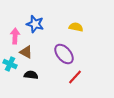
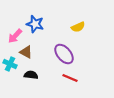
yellow semicircle: moved 2 px right; rotated 144 degrees clockwise
pink arrow: rotated 140 degrees counterclockwise
red line: moved 5 px left, 1 px down; rotated 70 degrees clockwise
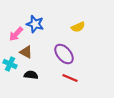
pink arrow: moved 1 px right, 2 px up
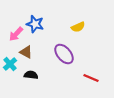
cyan cross: rotated 24 degrees clockwise
red line: moved 21 px right
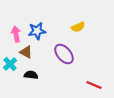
blue star: moved 2 px right, 7 px down; rotated 24 degrees counterclockwise
pink arrow: rotated 126 degrees clockwise
red line: moved 3 px right, 7 px down
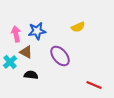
purple ellipse: moved 4 px left, 2 px down
cyan cross: moved 2 px up
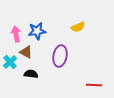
purple ellipse: rotated 50 degrees clockwise
black semicircle: moved 1 px up
red line: rotated 21 degrees counterclockwise
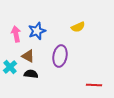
blue star: rotated 12 degrees counterclockwise
brown triangle: moved 2 px right, 4 px down
cyan cross: moved 5 px down
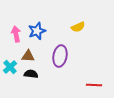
brown triangle: rotated 24 degrees counterclockwise
